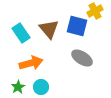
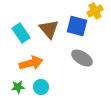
green star: rotated 24 degrees clockwise
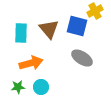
cyan rectangle: rotated 36 degrees clockwise
